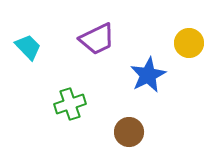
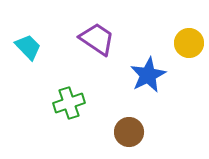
purple trapezoid: rotated 120 degrees counterclockwise
green cross: moved 1 px left, 1 px up
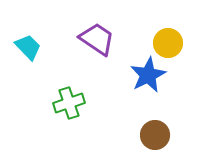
yellow circle: moved 21 px left
brown circle: moved 26 px right, 3 px down
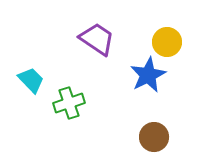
yellow circle: moved 1 px left, 1 px up
cyan trapezoid: moved 3 px right, 33 px down
brown circle: moved 1 px left, 2 px down
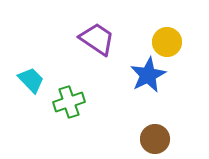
green cross: moved 1 px up
brown circle: moved 1 px right, 2 px down
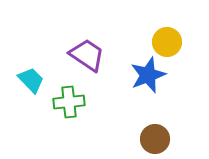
purple trapezoid: moved 10 px left, 16 px down
blue star: rotated 6 degrees clockwise
green cross: rotated 12 degrees clockwise
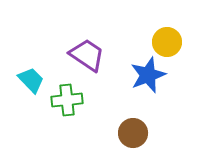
green cross: moved 2 px left, 2 px up
brown circle: moved 22 px left, 6 px up
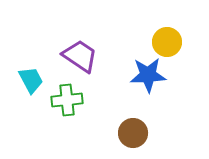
purple trapezoid: moved 7 px left, 1 px down
blue star: rotated 18 degrees clockwise
cyan trapezoid: rotated 16 degrees clockwise
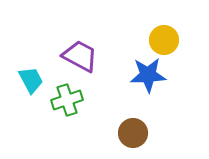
yellow circle: moved 3 px left, 2 px up
purple trapezoid: rotated 6 degrees counterclockwise
green cross: rotated 12 degrees counterclockwise
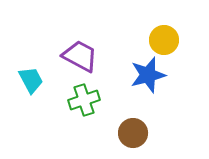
blue star: rotated 12 degrees counterclockwise
green cross: moved 17 px right
